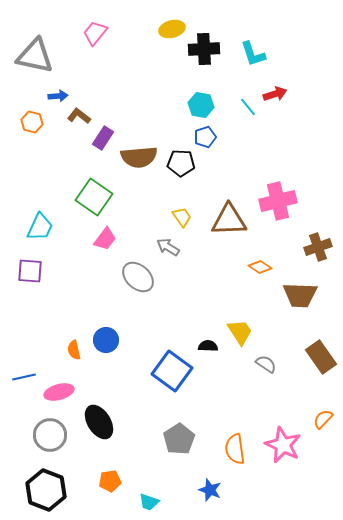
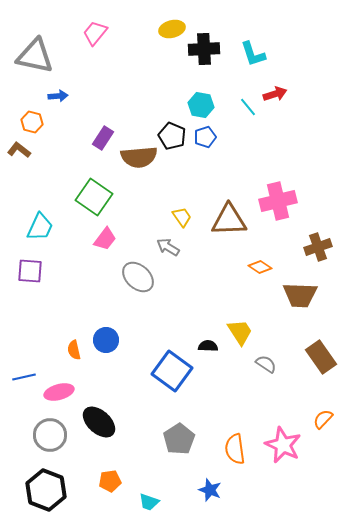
brown L-shape at (79, 116): moved 60 px left, 34 px down
black pentagon at (181, 163): moved 9 px left, 27 px up; rotated 20 degrees clockwise
black ellipse at (99, 422): rotated 16 degrees counterclockwise
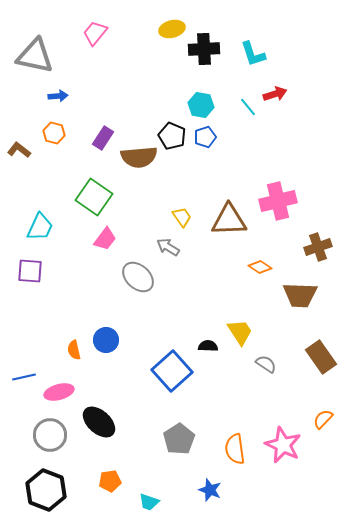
orange hexagon at (32, 122): moved 22 px right, 11 px down
blue square at (172, 371): rotated 12 degrees clockwise
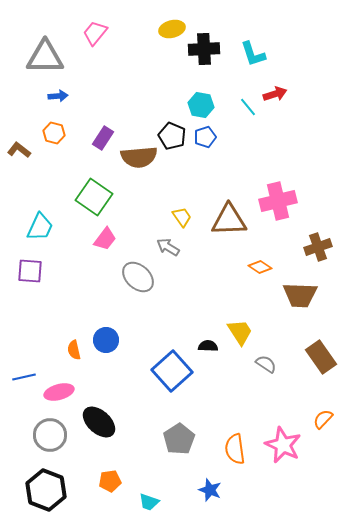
gray triangle at (35, 56): moved 10 px right, 1 px down; rotated 12 degrees counterclockwise
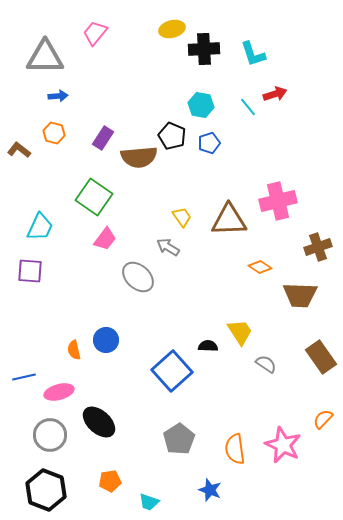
blue pentagon at (205, 137): moved 4 px right, 6 px down
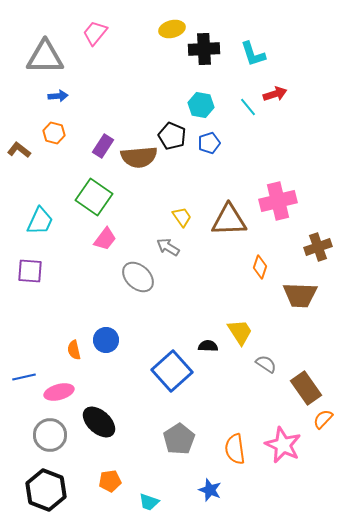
purple rectangle at (103, 138): moved 8 px down
cyan trapezoid at (40, 227): moved 6 px up
orange diamond at (260, 267): rotated 75 degrees clockwise
brown rectangle at (321, 357): moved 15 px left, 31 px down
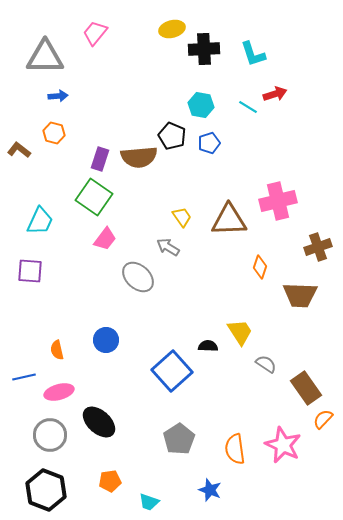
cyan line at (248, 107): rotated 18 degrees counterclockwise
purple rectangle at (103, 146): moved 3 px left, 13 px down; rotated 15 degrees counterclockwise
orange semicircle at (74, 350): moved 17 px left
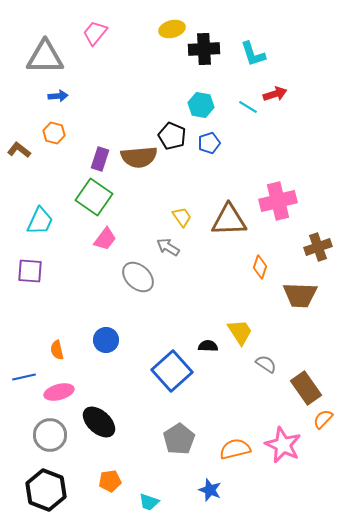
orange semicircle at (235, 449): rotated 84 degrees clockwise
